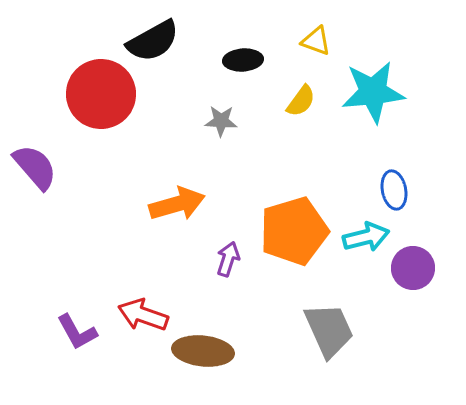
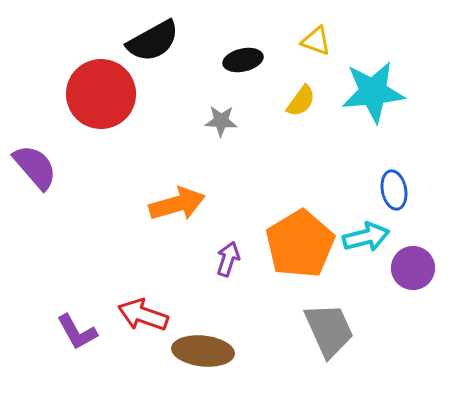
black ellipse: rotated 9 degrees counterclockwise
orange pentagon: moved 6 px right, 13 px down; rotated 14 degrees counterclockwise
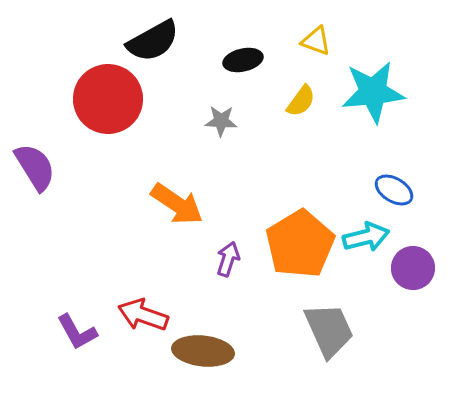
red circle: moved 7 px right, 5 px down
purple semicircle: rotated 9 degrees clockwise
blue ellipse: rotated 48 degrees counterclockwise
orange arrow: rotated 50 degrees clockwise
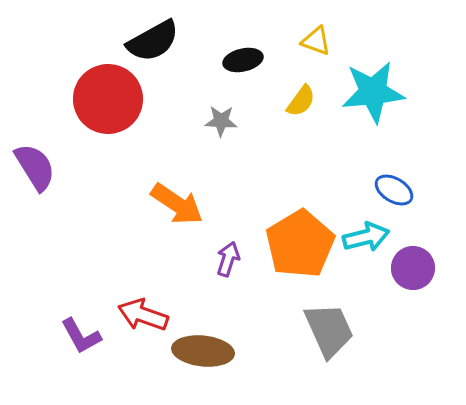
purple L-shape: moved 4 px right, 4 px down
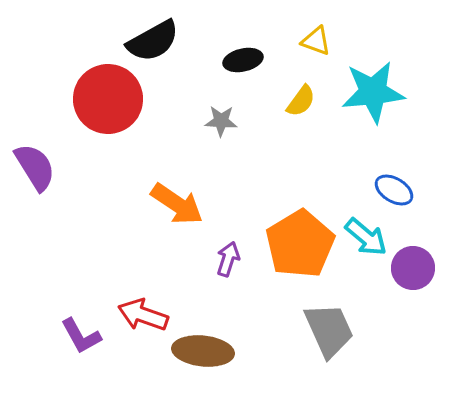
cyan arrow: rotated 54 degrees clockwise
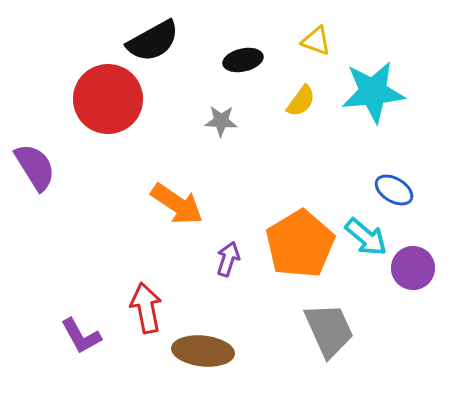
red arrow: moved 3 px right, 7 px up; rotated 60 degrees clockwise
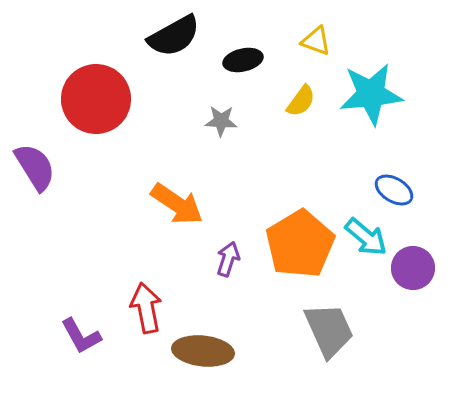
black semicircle: moved 21 px right, 5 px up
cyan star: moved 2 px left, 2 px down
red circle: moved 12 px left
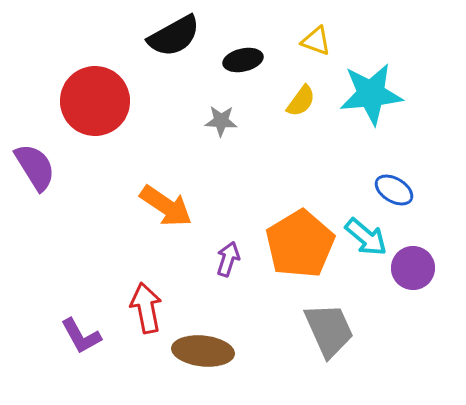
red circle: moved 1 px left, 2 px down
orange arrow: moved 11 px left, 2 px down
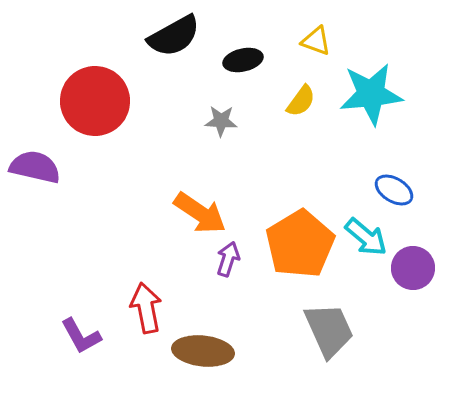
purple semicircle: rotated 45 degrees counterclockwise
orange arrow: moved 34 px right, 7 px down
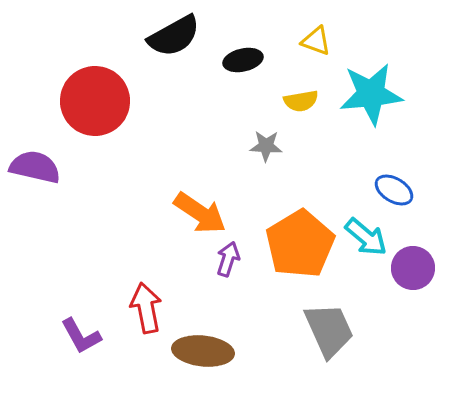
yellow semicircle: rotated 44 degrees clockwise
gray star: moved 45 px right, 25 px down
